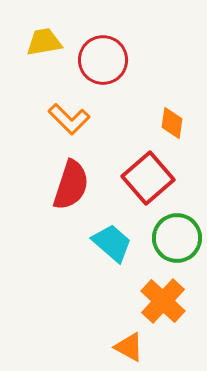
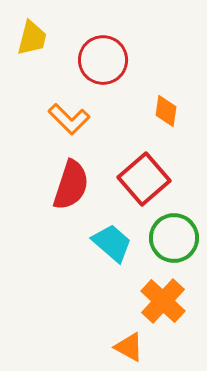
yellow trapezoid: moved 12 px left, 4 px up; rotated 114 degrees clockwise
orange diamond: moved 6 px left, 12 px up
red square: moved 4 px left, 1 px down
green circle: moved 3 px left
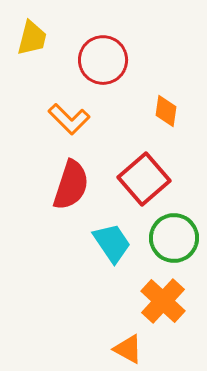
cyan trapezoid: rotated 15 degrees clockwise
orange triangle: moved 1 px left, 2 px down
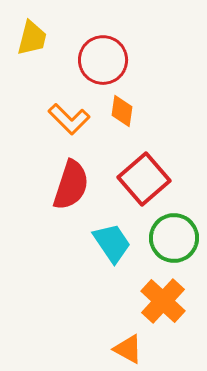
orange diamond: moved 44 px left
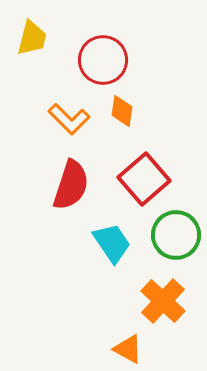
green circle: moved 2 px right, 3 px up
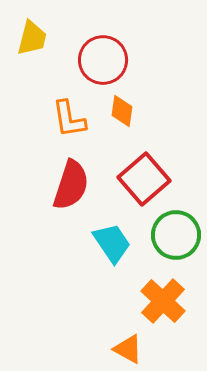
orange L-shape: rotated 36 degrees clockwise
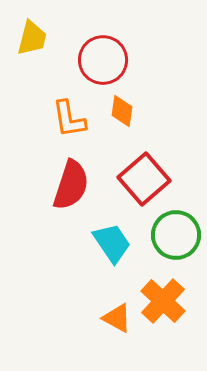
orange triangle: moved 11 px left, 31 px up
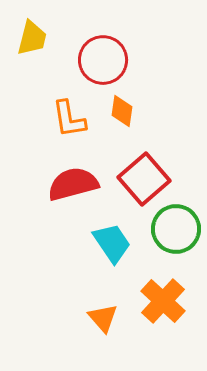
red semicircle: moved 2 px right, 1 px up; rotated 123 degrees counterclockwise
green circle: moved 6 px up
orange triangle: moved 14 px left; rotated 20 degrees clockwise
